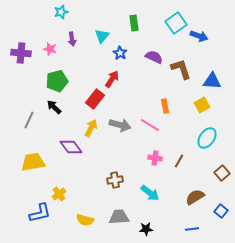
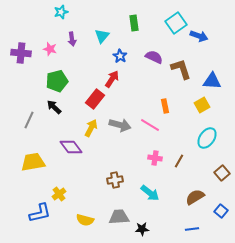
blue star: moved 3 px down
black star: moved 4 px left
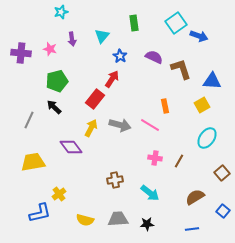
blue square: moved 2 px right
gray trapezoid: moved 1 px left, 2 px down
black star: moved 5 px right, 5 px up
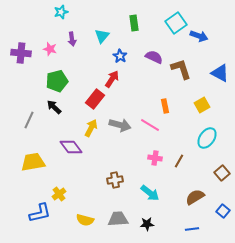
blue triangle: moved 8 px right, 8 px up; rotated 24 degrees clockwise
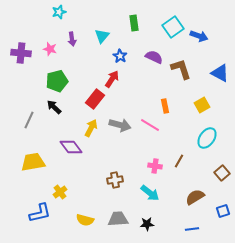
cyan star: moved 2 px left
cyan square: moved 3 px left, 4 px down
pink cross: moved 8 px down
yellow cross: moved 1 px right, 2 px up
blue square: rotated 32 degrees clockwise
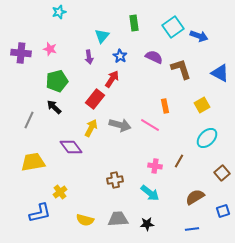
purple arrow: moved 17 px right, 18 px down
cyan ellipse: rotated 10 degrees clockwise
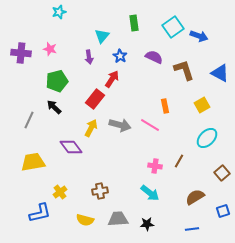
brown L-shape: moved 3 px right, 1 px down
brown cross: moved 15 px left, 11 px down
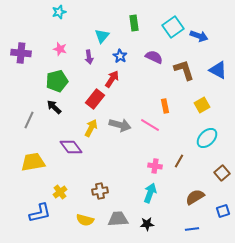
pink star: moved 10 px right
blue triangle: moved 2 px left, 3 px up
cyan arrow: rotated 108 degrees counterclockwise
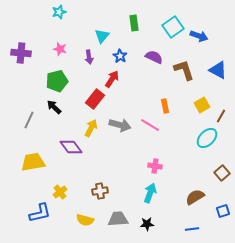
brown line: moved 42 px right, 45 px up
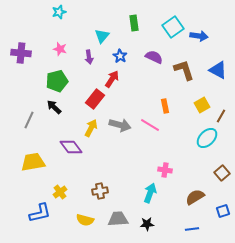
blue arrow: rotated 12 degrees counterclockwise
pink cross: moved 10 px right, 4 px down
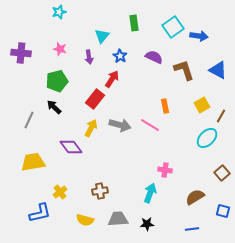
blue square: rotated 32 degrees clockwise
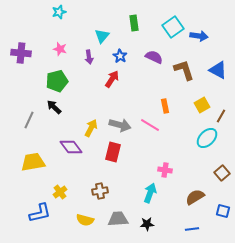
red rectangle: moved 18 px right, 53 px down; rotated 24 degrees counterclockwise
